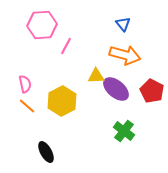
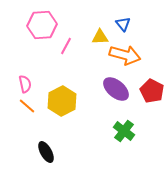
yellow triangle: moved 4 px right, 39 px up
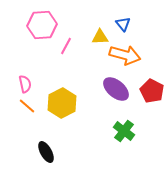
yellow hexagon: moved 2 px down
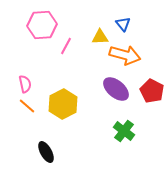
yellow hexagon: moved 1 px right, 1 px down
